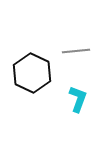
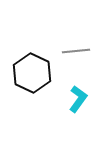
cyan L-shape: rotated 16 degrees clockwise
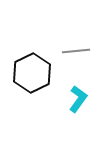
black hexagon: rotated 9 degrees clockwise
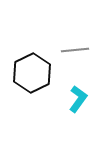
gray line: moved 1 px left, 1 px up
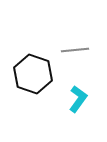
black hexagon: moved 1 px right, 1 px down; rotated 15 degrees counterclockwise
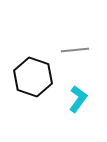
black hexagon: moved 3 px down
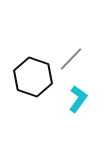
gray line: moved 4 px left, 9 px down; rotated 40 degrees counterclockwise
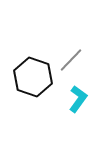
gray line: moved 1 px down
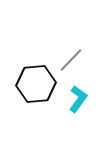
black hexagon: moved 3 px right, 7 px down; rotated 24 degrees counterclockwise
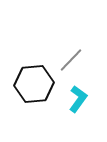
black hexagon: moved 2 px left
